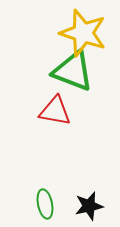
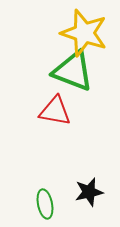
yellow star: moved 1 px right
black star: moved 14 px up
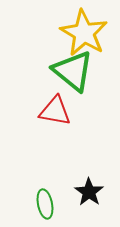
yellow star: rotated 12 degrees clockwise
green triangle: rotated 18 degrees clockwise
black star: rotated 24 degrees counterclockwise
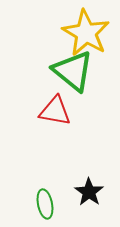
yellow star: moved 2 px right
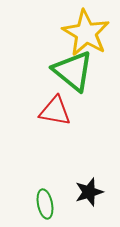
black star: rotated 20 degrees clockwise
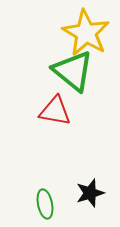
black star: moved 1 px right, 1 px down
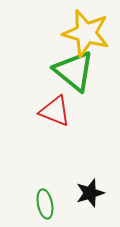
yellow star: rotated 15 degrees counterclockwise
green triangle: moved 1 px right
red triangle: rotated 12 degrees clockwise
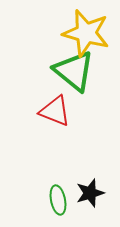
green ellipse: moved 13 px right, 4 px up
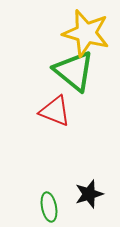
black star: moved 1 px left, 1 px down
green ellipse: moved 9 px left, 7 px down
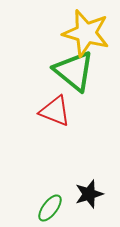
green ellipse: moved 1 px right, 1 px down; rotated 48 degrees clockwise
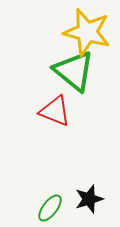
yellow star: moved 1 px right, 1 px up
black star: moved 5 px down
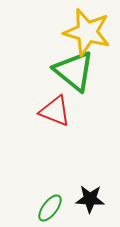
black star: moved 1 px right; rotated 20 degrees clockwise
